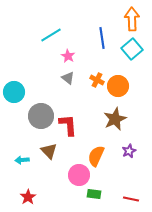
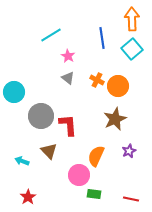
cyan arrow: moved 1 px down; rotated 24 degrees clockwise
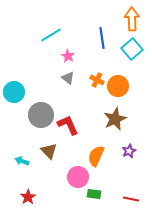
gray circle: moved 1 px up
red L-shape: rotated 20 degrees counterclockwise
pink circle: moved 1 px left, 2 px down
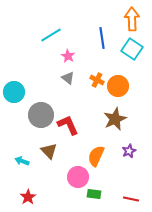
cyan square: rotated 15 degrees counterclockwise
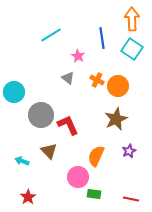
pink star: moved 10 px right
brown star: moved 1 px right
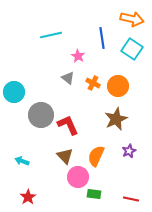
orange arrow: rotated 105 degrees clockwise
cyan line: rotated 20 degrees clockwise
orange cross: moved 4 px left, 3 px down
brown triangle: moved 16 px right, 5 px down
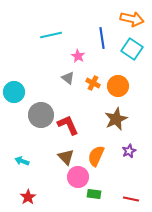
brown triangle: moved 1 px right, 1 px down
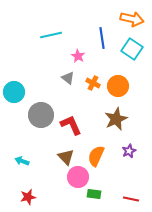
red L-shape: moved 3 px right
red star: rotated 21 degrees clockwise
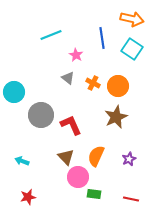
cyan line: rotated 10 degrees counterclockwise
pink star: moved 2 px left, 1 px up
brown star: moved 2 px up
purple star: moved 8 px down
